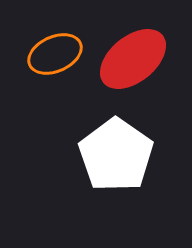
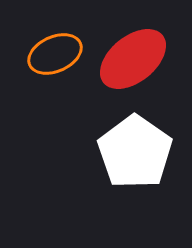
white pentagon: moved 19 px right, 3 px up
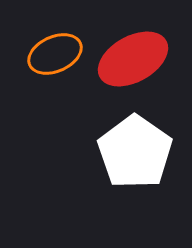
red ellipse: rotated 10 degrees clockwise
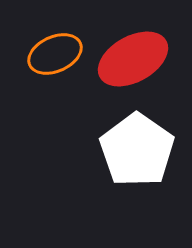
white pentagon: moved 2 px right, 2 px up
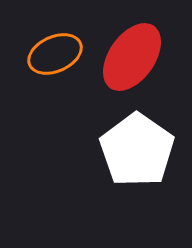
red ellipse: moved 1 px left, 2 px up; rotated 26 degrees counterclockwise
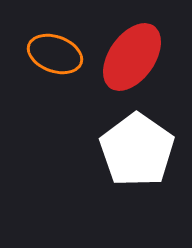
orange ellipse: rotated 44 degrees clockwise
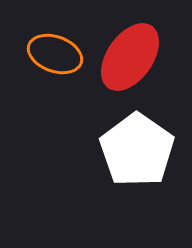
red ellipse: moved 2 px left
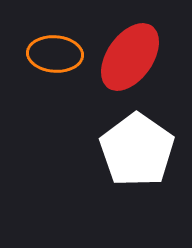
orange ellipse: rotated 16 degrees counterclockwise
